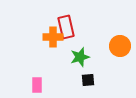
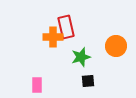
orange circle: moved 4 px left
green star: moved 1 px right
black square: moved 1 px down
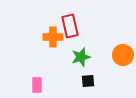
red rectangle: moved 4 px right, 1 px up
orange circle: moved 7 px right, 9 px down
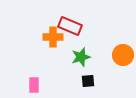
red rectangle: rotated 55 degrees counterclockwise
pink rectangle: moved 3 px left
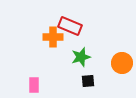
orange circle: moved 1 px left, 8 px down
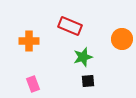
orange cross: moved 24 px left, 4 px down
green star: moved 2 px right
orange circle: moved 24 px up
pink rectangle: moved 1 px left, 1 px up; rotated 21 degrees counterclockwise
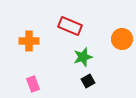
black square: rotated 24 degrees counterclockwise
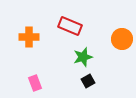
orange cross: moved 4 px up
pink rectangle: moved 2 px right, 1 px up
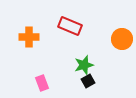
green star: moved 1 px right, 8 px down
pink rectangle: moved 7 px right
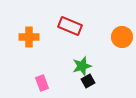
orange circle: moved 2 px up
green star: moved 2 px left, 1 px down
